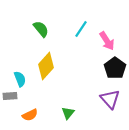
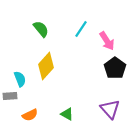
purple triangle: moved 10 px down
green triangle: moved 1 px left, 1 px down; rotated 40 degrees counterclockwise
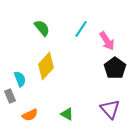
green semicircle: moved 1 px right, 1 px up
gray rectangle: rotated 72 degrees clockwise
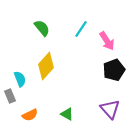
black pentagon: moved 1 px left, 2 px down; rotated 15 degrees clockwise
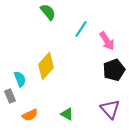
green semicircle: moved 6 px right, 16 px up
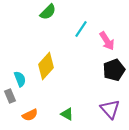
green semicircle: rotated 84 degrees clockwise
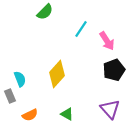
green semicircle: moved 3 px left
yellow diamond: moved 11 px right, 8 px down
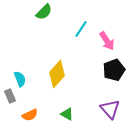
green semicircle: moved 1 px left
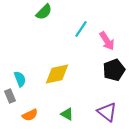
yellow diamond: rotated 36 degrees clockwise
purple triangle: moved 3 px left, 3 px down; rotated 10 degrees counterclockwise
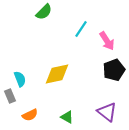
green triangle: moved 3 px down
